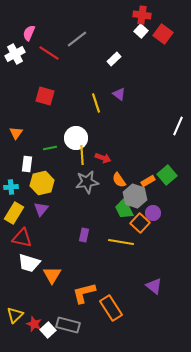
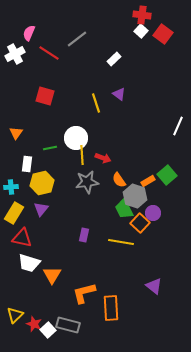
orange rectangle at (111, 308): rotated 30 degrees clockwise
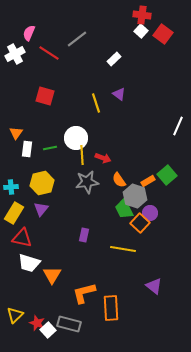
white rectangle at (27, 164): moved 15 px up
purple circle at (153, 213): moved 3 px left
yellow line at (121, 242): moved 2 px right, 7 px down
red star at (34, 324): moved 3 px right, 1 px up
gray rectangle at (68, 325): moved 1 px right, 1 px up
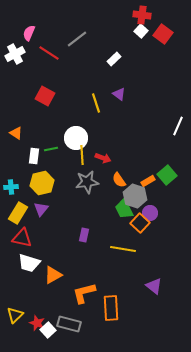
red square at (45, 96): rotated 12 degrees clockwise
orange triangle at (16, 133): rotated 32 degrees counterclockwise
green line at (50, 148): moved 1 px right, 1 px down
white rectangle at (27, 149): moved 7 px right, 7 px down
yellow rectangle at (14, 213): moved 4 px right
orange triangle at (52, 275): moved 1 px right; rotated 30 degrees clockwise
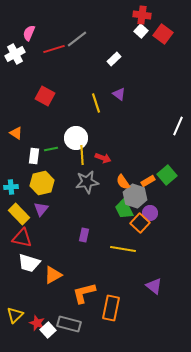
red line at (49, 53): moved 5 px right, 4 px up; rotated 50 degrees counterclockwise
orange semicircle at (119, 180): moved 4 px right, 2 px down
yellow rectangle at (18, 213): moved 1 px right, 1 px down; rotated 75 degrees counterclockwise
orange rectangle at (111, 308): rotated 15 degrees clockwise
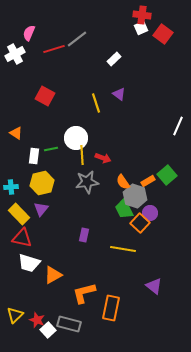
white square at (141, 31): moved 3 px up; rotated 24 degrees clockwise
red star at (37, 323): moved 3 px up
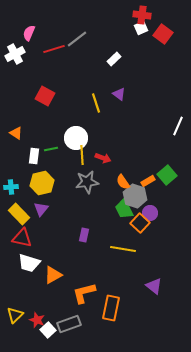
gray rectangle at (69, 324): rotated 35 degrees counterclockwise
